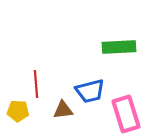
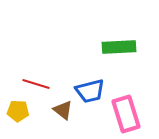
red line: rotated 68 degrees counterclockwise
brown triangle: rotated 45 degrees clockwise
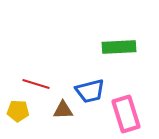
brown triangle: rotated 40 degrees counterclockwise
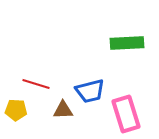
green rectangle: moved 8 px right, 4 px up
yellow pentagon: moved 2 px left, 1 px up
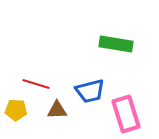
green rectangle: moved 11 px left, 1 px down; rotated 12 degrees clockwise
brown triangle: moved 6 px left
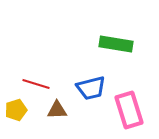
blue trapezoid: moved 1 px right, 3 px up
yellow pentagon: rotated 20 degrees counterclockwise
pink rectangle: moved 3 px right, 4 px up
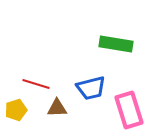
brown triangle: moved 2 px up
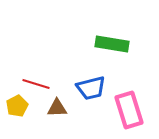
green rectangle: moved 4 px left
yellow pentagon: moved 1 px right, 4 px up; rotated 10 degrees counterclockwise
